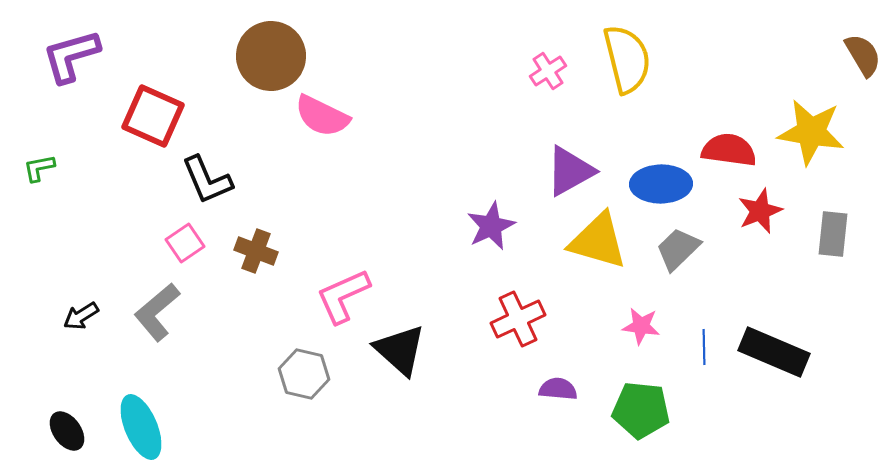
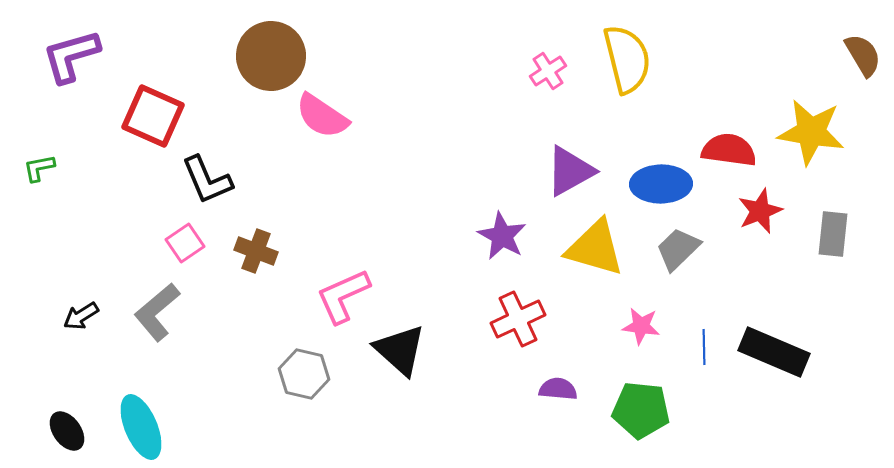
pink semicircle: rotated 8 degrees clockwise
purple star: moved 11 px right, 10 px down; rotated 18 degrees counterclockwise
yellow triangle: moved 3 px left, 7 px down
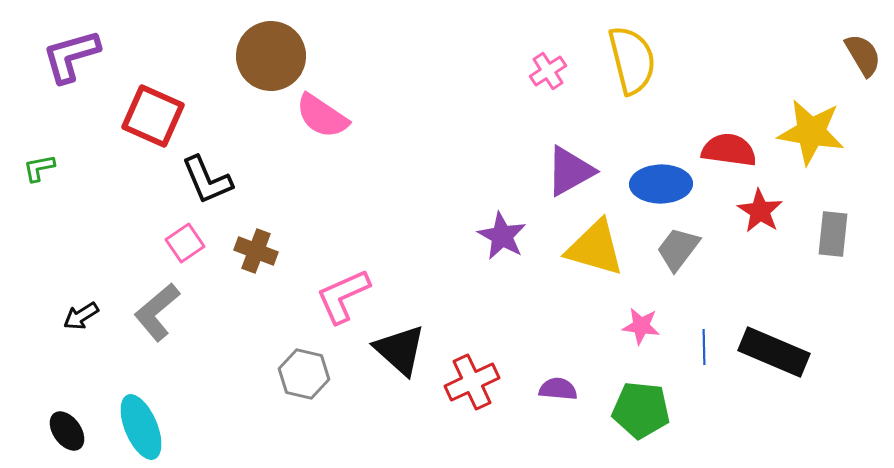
yellow semicircle: moved 5 px right, 1 px down
red star: rotated 18 degrees counterclockwise
gray trapezoid: rotated 9 degrees counterclockwise
red cross: moved 46 px left, 63 px down
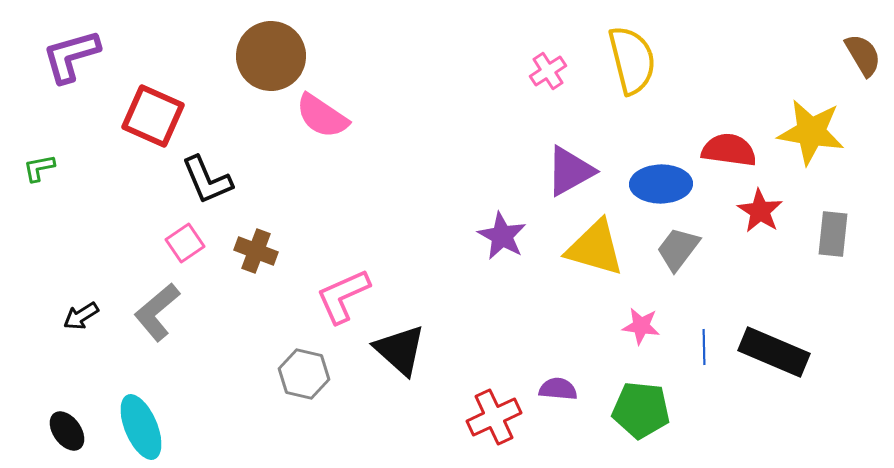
red cross: moved 22 px right, 35 px down
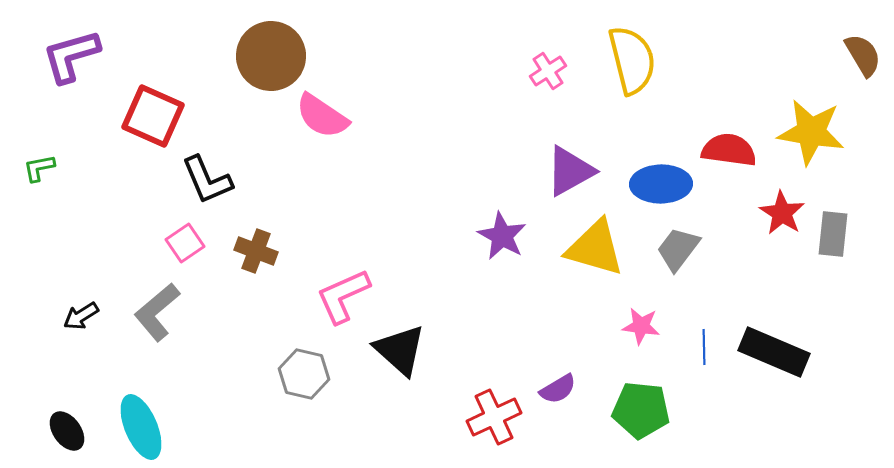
red star: moved 22 px right, 2 px down
purple semicircle: rotated 144 degrees clockwise
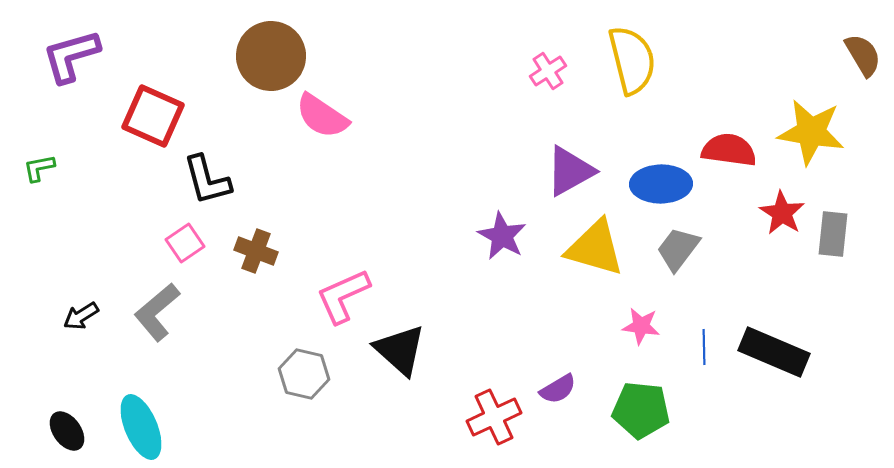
black L-shape: rotated 8 degrees clockwise
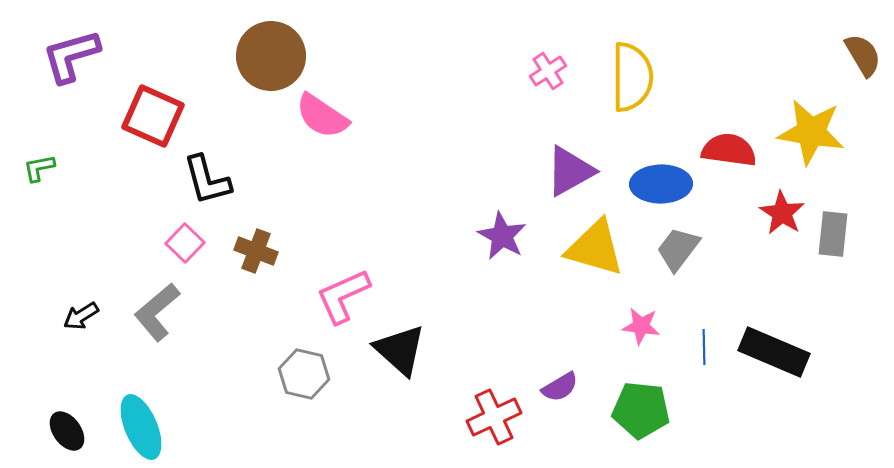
yellow semicircle: moved 17 px down; rotated 14 degrees clockwise
pink square: rotated 12 degrees counterclockwise
purple semicircle: moved 2 px right, 2 px up
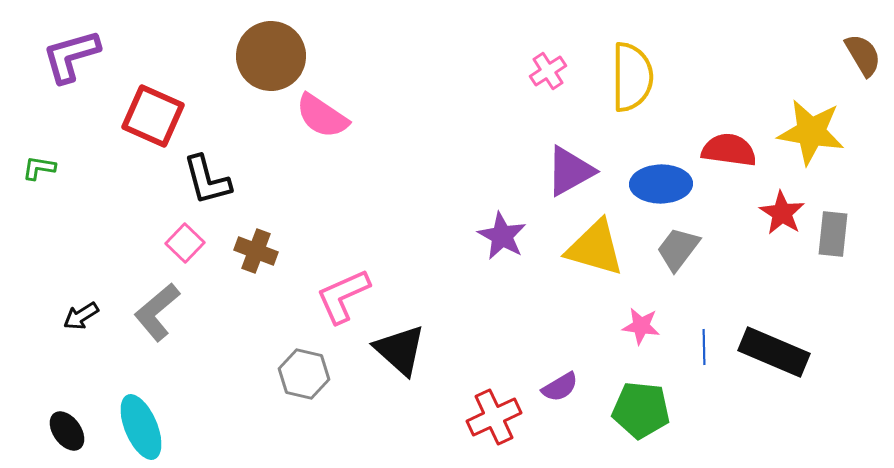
green L-shape: rotated 20 degrees clockwise
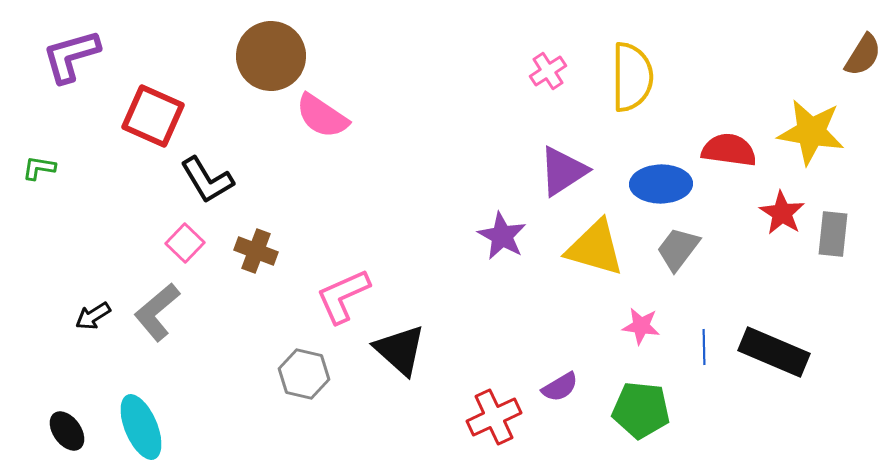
brown semicircle: rotated 63 degrees clockwise
purple triangle: moved 7 px left; rotated 4 degrees counterclockwise
black L-shape: rotated 16 degrees counterclockwise
black arrow: moved 12 px right
